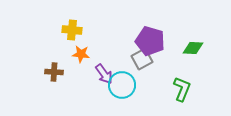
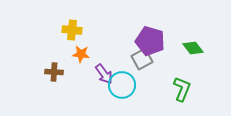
green diamond: rotated 50 degrees clockwise
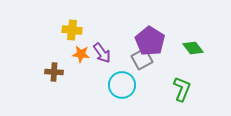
purple pentagon: rotated 16 degrees clockwise
purple arrow: moved 2 px left, 21 px up
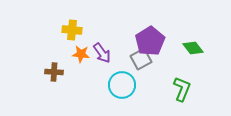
purple pentagon: rotated 8 degrees clockwise
gray square: moved 1 px left
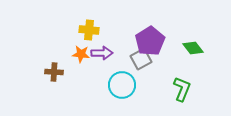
yellow cross: moved 17 px right
purple arrow: rotated 55 degrees counterclockwise
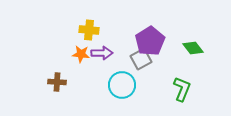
brown cross: moved 3 px right, 10 px down
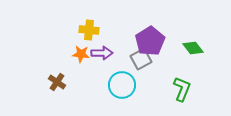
brown cross: rotated 30 degrees clockwise
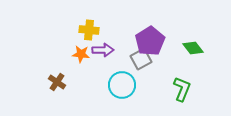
purple arrow: moved 1 px right, 3 px up
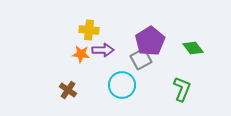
brown cross: moved 11 px right, 8 px down
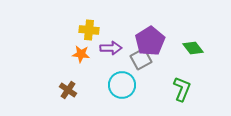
purple arrow: moved 8 px right, 2 px up
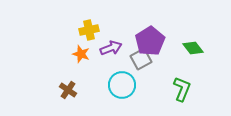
yellow cross: rotated 18 degrees counterclockwise
purple arrow: rotated 20 degrees counterclockwise
orange star: rotated 12 degrees clockwise
